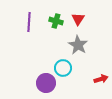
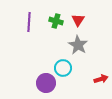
red triangle: moved 1 px down
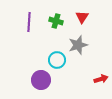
red triangle: moved 4 px right, 3 px up
gray star: rotated 24 degrees clockwise
cyan circle: moved 6 px left, 8 px up
purple circle: moved 5 px left, 3 px up
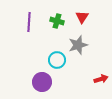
green cross: moved 1 px right
purple circle: moved 1 px right, 2 px down
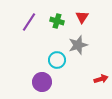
purple line: rotated 30 degrees clockwise
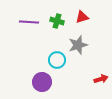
red triangle: rotated 40 degrees clockwise
purple line: rotated 60 degrees clockwise
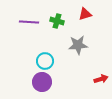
red triangle: moved 3 px right, 3 px up
gray star: rotated 12 degrees clockwise
cyan circle: moved 12 px left, 1 px down
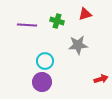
purple line: moved 2 px left, 3 px down
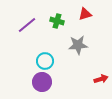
purple line: rotated 42 degrees counterclockwise
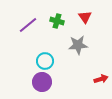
red triangle: moved 3 px down; rotated 48 degrees counterclockwise
purple line: moved 1 px right
